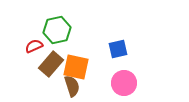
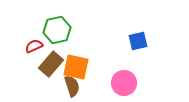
blue square: moved 20 px right, 8 px up
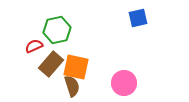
blue square: moved 23 px up
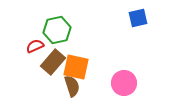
red semicircle: moved 1 px right
brown rectangle: moved 2 px right, 2 px up
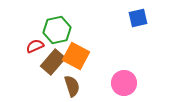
orange square: moved 11 px up; rotated 16 degrees clockwise
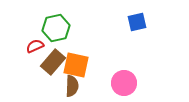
blue square: moved 1 px left, 4 px down
green hexagon: moved 1 px left, 2 px up
orange square: moved 9 px down; rotated 16 degrees counterclockwise
brown semicircle: rotated 20 degrees clockwise
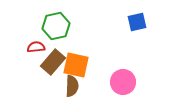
green hexagon: moved 2 px up
red semicircle: moved 1 px right, 1 px down; rotated 18 degrees clockwise
pink circle: moved 1 px left, 1 px up
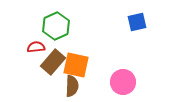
green hexagon: rotated 12 degrees counterclockwise
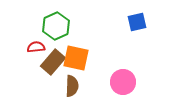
orange square: moved 7 px up
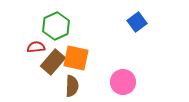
blue square: rotated 24 degrees counterclockwise
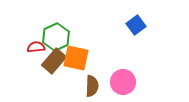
blue square: moved 1 px left, 3 px down
green hexagon: moved 11 px down
brown rectangle: moved 1 px right, 1 px up
brown semicircle: moved 20 px right
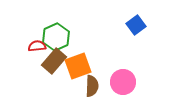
red semicircle: moved 1 px right, 1 px up
orange square: moved 2 px right, 8 px down; rotated 32 degrees counterclockwise
